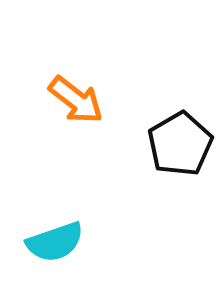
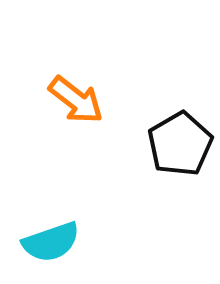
cyan semicircle: moved 4 px left
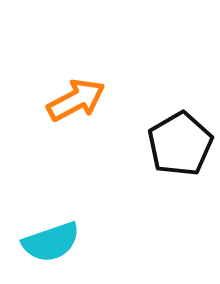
orange arrow: rotated 66 degrees counterclockwise
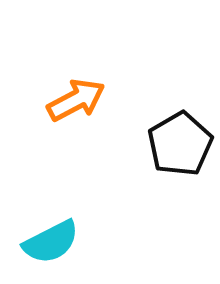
cyan semicircle: rotated 8 degrees counterclockwise
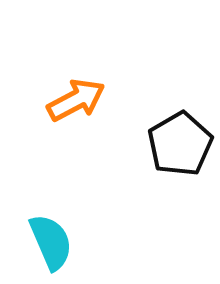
cyan semicircle: rotated 86 degrees counterclockwise
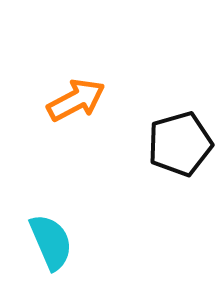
black pentagon: rotated 14 degrees clockwise
